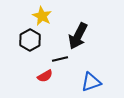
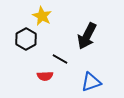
black arrow: moved 9 px right
black hexagon: moved 4 px left, 1 px up
black line: rotated 42 degrees clockwise
red semicircle: rotated 28 degrees clockwise
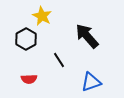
black arrow: rotated 112 degrees clockwise
black line: moved 1 px left, 1 px down; rotated 28 degrees clockwise
red semicircle: moved 16 px left, 3 px down
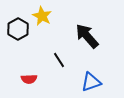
black hexagon: moved 8 px left, 10 px up
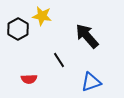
yellow star: rotated 18 degrees counterclockwise
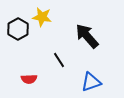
yellow star: moved 1 px down
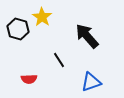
yellow star: rotated 24 degrees clockwise
black hexagon: rotated 15 degrees counterclockwise
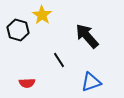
yellow star: moved 2 px up
black hexagon: moved 1 px down
red semicircle: moved 2 px left, 4 px down
